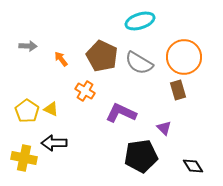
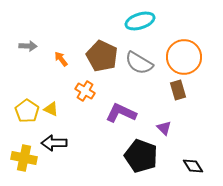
black pentagon: rotated 28 degrees clockwise
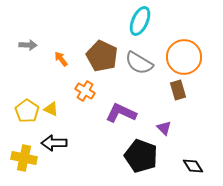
cyan ellipse: rotated 48 degrees counterclockwise
gray arrow: moved 1 px up
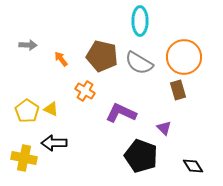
cyan ellipse: rotated 24 degrees counterclockwise
brown pentagon: rotated 12 degrees counterclockwise
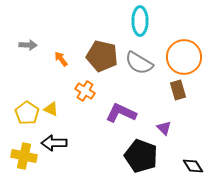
yellow pentagon: moved 2 px down
yellow cross: moved 2 px up
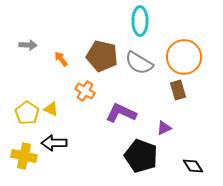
purple triangle: rotated 49 degrees clockwise
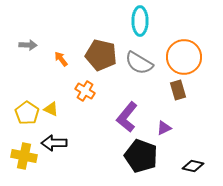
brown pentagon: moved 1 px left, 1 px up
purple L-shape: moved 6 px right, 4 px down; rotated 76 degrees counterclockwise
black diamond: rotated 45 degrees counterclockwise
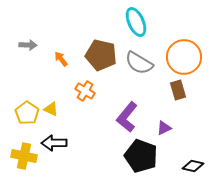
cyan ellipse: moved 4 px left, 1 px down; rotated 24 degrees counterclockwise
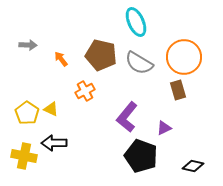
orange cross: rotated 30 degrees clockwise
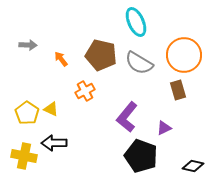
orange circle: moved 2 px up
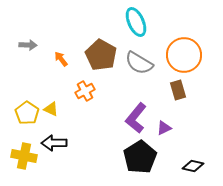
brown pentagon: rotated 16 degrees clockwise
purple L-shape: moved 9 px right, 1 px down
black pentagon: moved 1 px left, 1 px down; rotated 20 degrees clockwise
